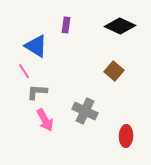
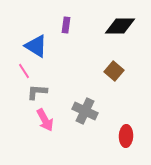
black diamond: rotated 24 degrees counterclockwise
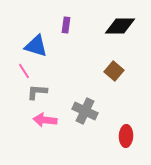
blue triangle: rotated 15 degrees counterclockwise
pink arrow: rotated 125 degrees clockwise
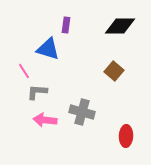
blue triangle: moved 12 px right, 3 px down
gray cross: moved 3 px left, 1 px down; rotated 10 degrees counterclockwise
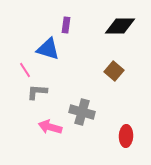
pink line: moved 1 px right, 1 px up
pink arrow: moved 5 px right, 7 px down; rotated 10 degrees clockwise
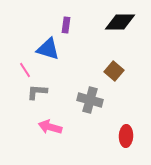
black diamond: moved 4 px up
gray cross: moved 8 px right, 12 px up
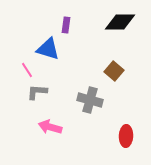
pink line: moved 2 px right
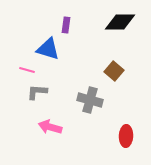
pink line: rotated 42 degrees counterclockwise
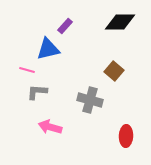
purple rectangle: moved 1 px left, 1 px down; rotated 35 degrees clockwise
blue triangle: rotated 30 degrees counterclockwise
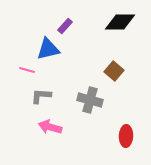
gray L-shape: moved 4 px right, 4 px down
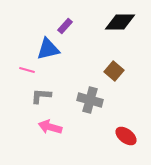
red ellipse: rotated 55 degrees counterclockwise
